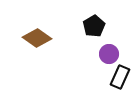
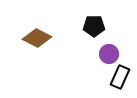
black pentagon: rotated 30 degrees clockwise
brown diamond: rotated 8 degrees counterclockwise
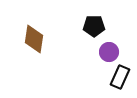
brown diamond: moved 3 px left, 1 px down; rotated 72 degrees clockwise
purple circle: moved 2 px up
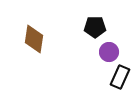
black pentagon: moved 1 px right, 1 px down
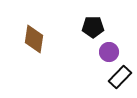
black pentagon: moved 2 px left
black rectangle: rotated 20 degrees clockwise
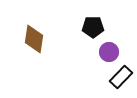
black rectangle: moved 1 px right
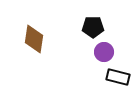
purple circle: moved 5 px left
black rectangle: moved 3 px left; rotated 60 degrees clockwise
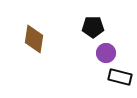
purple circle: moved 2 px right, 1 px down
black rectangle: moved 2 px right
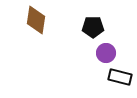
brown diamond: moved 2 px right, 19 px up
